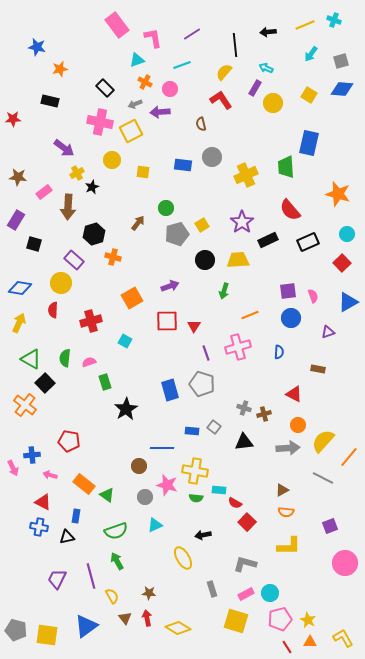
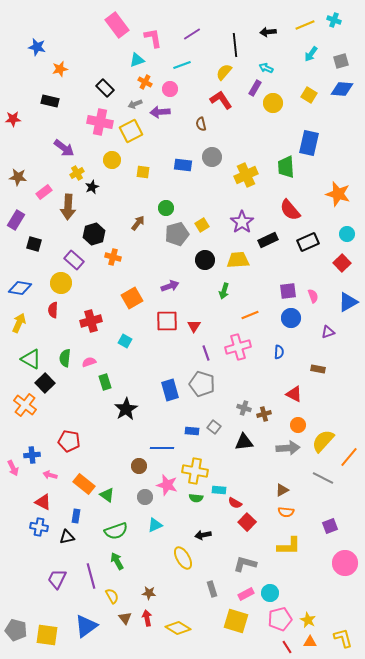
yellow L-shape at (343, 638): rotated 15 degrees clockwise
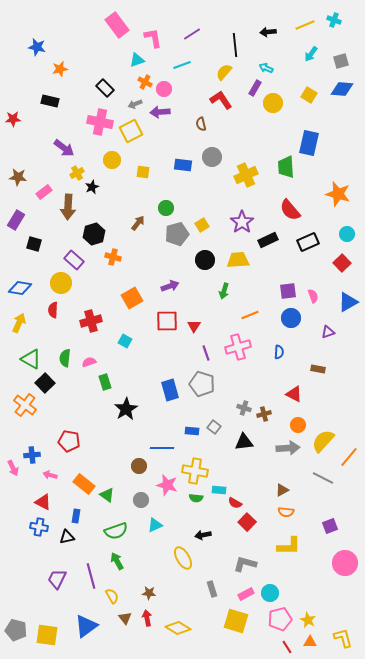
pink circle at (170, 89): moved 6 px left
gray circle at (145, 497): moved 4 px left, 3 px down
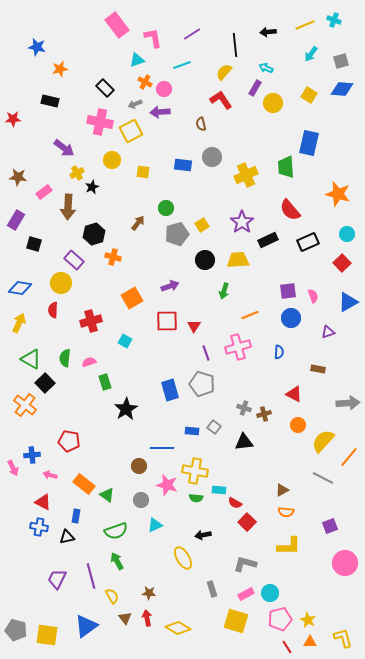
gray arrow at (288, 448): moved 60 px right, 45 px up
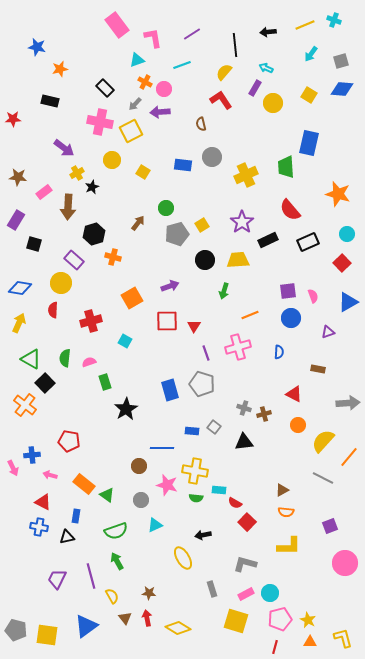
gray arrow at (135, 104): rotated 24 degrees counterclockwise
yellow square at (143, 172): rotated 24 degrees clockwise
red line at (287, 647): moved 12 px left; rotated 48 degrees clockwise
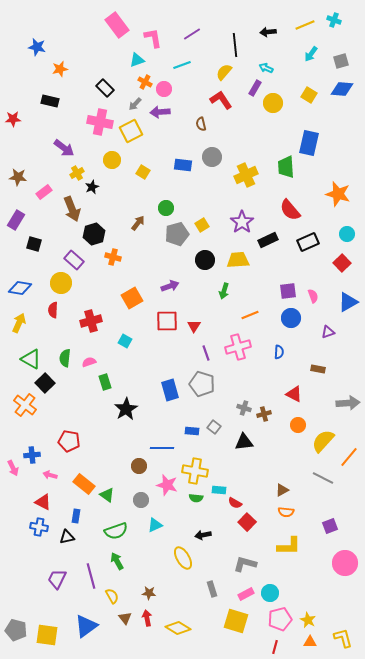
brown arrow at (68, 207): moved 4 px right, 2 px down; rotated 25 degrees counterclockwise
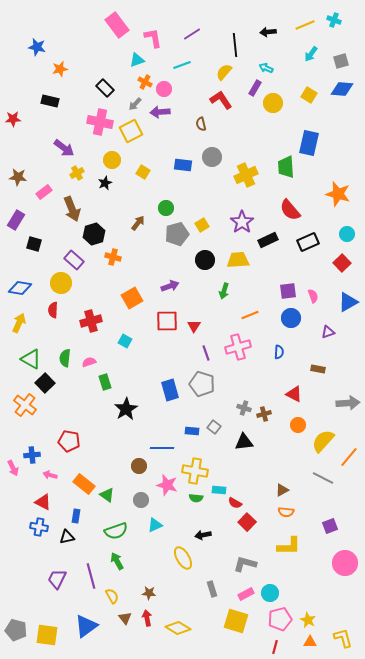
black star at (92, 187): moved 13 px right, 4 px up
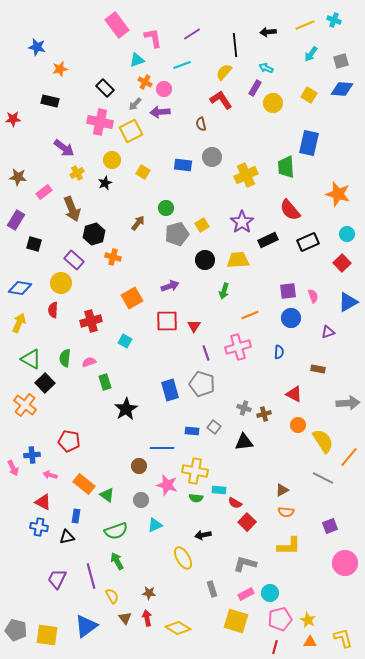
yellow semicircle at (323, 441): rotated 105 degrees clockwise
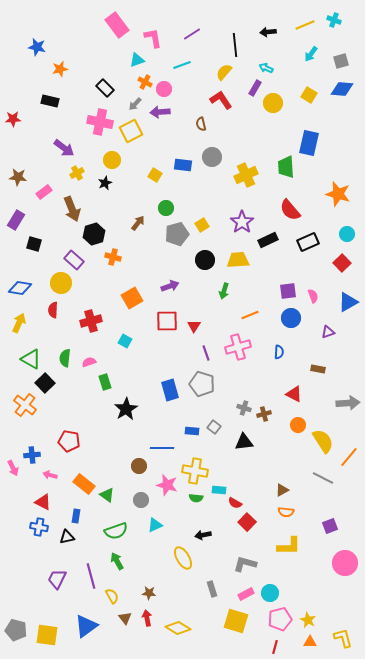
yellow square at (143, 172): moved 12 px right, 3 px down
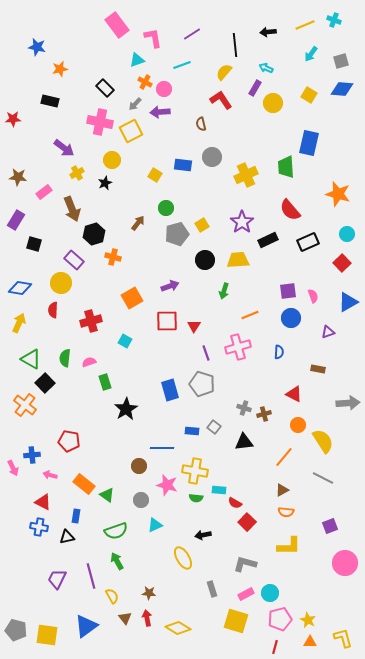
orange line at (349, 457): moved 65 px left
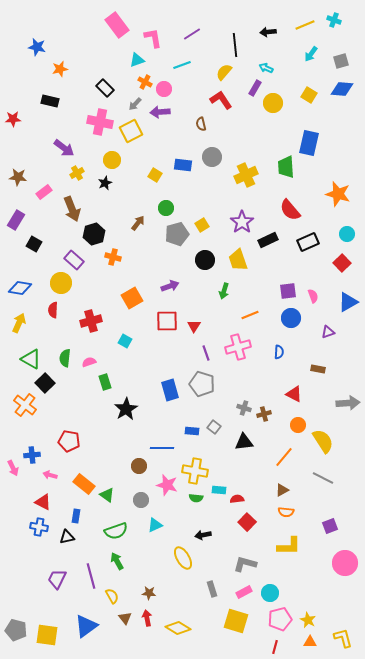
black square at (34, 244): rotated 14 degrees clockwise
yellow trapezoid at (238, 260): rotated 105 degrees counterclockwise
red semicircle at (235, 503): moved 2 px right, 4 px up; rotated 144 degrees clockwise
pink rectangle at (246, 594): moved 2 px left, 2 px up
